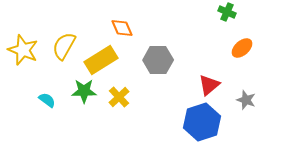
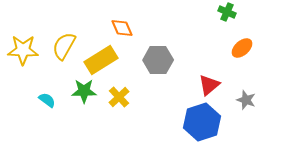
yellow star: rotated 20 degrees counterclockwise
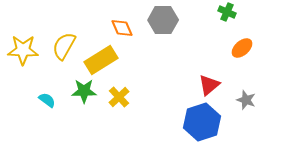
gray hexagon: moved 5 px right, 40 px up
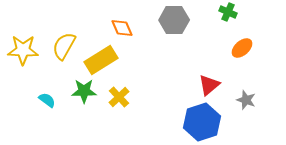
green cross: moved 1 px right
gray hexagon: moved 11 px right
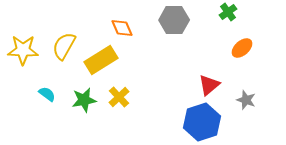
green cross: rotated 30 degrees clockwise
green star: moved 9 px down; rotated 10 degrees counterclockwise
cyan semicircle: moved 6 px up
